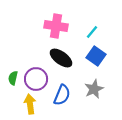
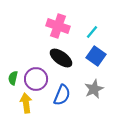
pink cross: moved 2 px right; rotated 10 degrees clockwise
yellow arrow: moved 4 px left, 1 px up
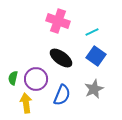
pink cross: moved 5 px up
cyan line: rotated 24 degrees clockwise
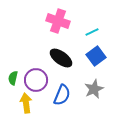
blue square: rotated 18 degrees clockwise
purple circle: moved 1 px down
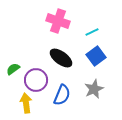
green semicircle: moved 9 px up; rotated 40 degrees clockwise
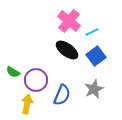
pink cross: moved 11 px right; rotated 20 degrees clockwise
black ellipse: moved 6 px right, 8 px up
green semicircle: moved 3 px down; rotated 112 degrees counterclockwise
yellow arrow: moved 1 px right, 1 px down; rotated 18 degrees clockwise
